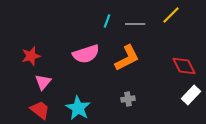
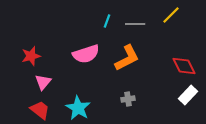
white rectangle: moved 3 px left
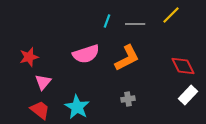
red star: moved 2 px left, 1 px down
red diamond: moved 1 px left
cyan star: moved 1 px left, 1 px up
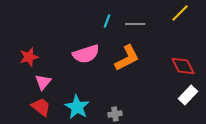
yellow line: moved 9 px right, 2 px up
gray cross: moved 13 px left, 15 px down
red trapezoid: moved 1 px right, 3 px up
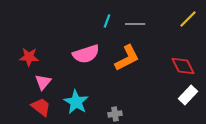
yellow line: moved 8 px right, 6 px down
red star: rotated 18 degrees clockwise
cyan star: moved 1 px left, 5 px up
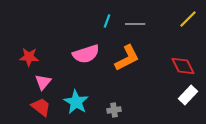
gray cross: moved 1 px left, 4 px up
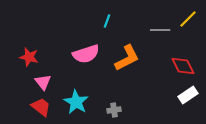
gray line: moved 25 px right, 6 px down
red star: rotated 12 degrees clockwise
pink triangle: rotated 18 degrees counterclockwise
white rectangle: rotated 12 degrees clockwise
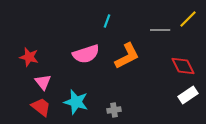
orange L-shape: moved 2 px up
cyan star: rotated 15 degrees counterclockwise
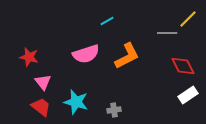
cyan line: rotated 40 degrees clockwise
gray line: moved 7 px right, 3 px down
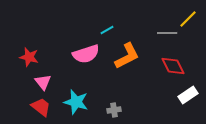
cyan line: moved 9 px down
red diamond: moved 10 px left
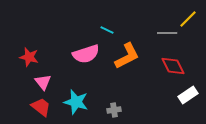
cyan line: rotated 56 degrees clockwise
